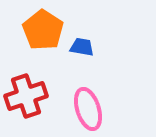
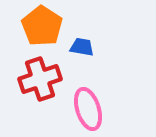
orange pentagon: moved 1 px left, 4 px up
red cross: moved 14 px right, 17 px up
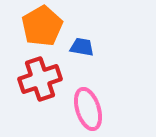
orange pentagon: rotated 9 degrees clockwise
